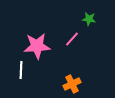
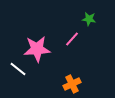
pink star: moved 3 px down
white line: moved 3 px left, 1 px up; rotated 54 degrees counterclockwise
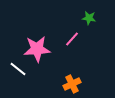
green star: moved 1 px up
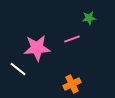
green star: rotated 16 degrees counterclockwise
pink line: rotated 28 degrees clockwise
pink star: moved 1 px up
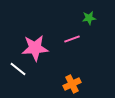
pink star: moved 2 px left
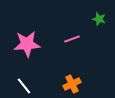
green star: moved 10 px right, 1 px down; rotated 24 degrees clockwise
pink star: moved 8 px left, 4 px up
white line: moved 6 px right, 17 px down; rotated 12 degrees clockwise
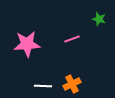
white line: moved 19 px right; rotated 48 degrees counterclockwise
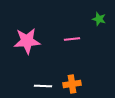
pink line: rotated 14 degrees clockwise
pink star: moved 3 px up
orange cross: rotated 18 degrees clockwise
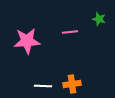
pink line: moved 2 px left, 7 px up
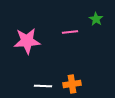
green star: moved 3 px left; rotated 16 degrees clockwise
